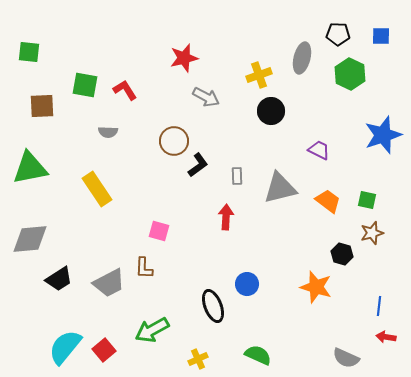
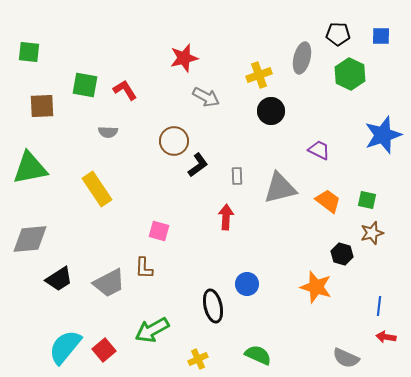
black ellipse at (213, 306): rotated 8 degrees clockwise
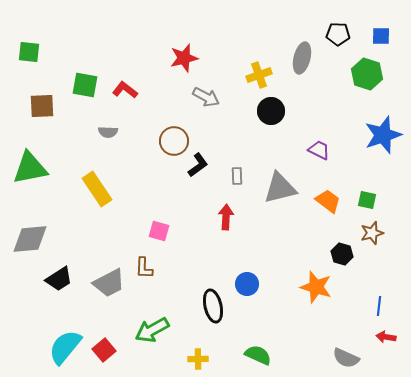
green hexagon at (350, 74): moved 17 px right; rotated 8 degrees counterclockwise
red L-shape at (125, 90): rotated 20 degrees counterclockwise
yellow cross at (198, 359): rotated 24 degrees clockwise
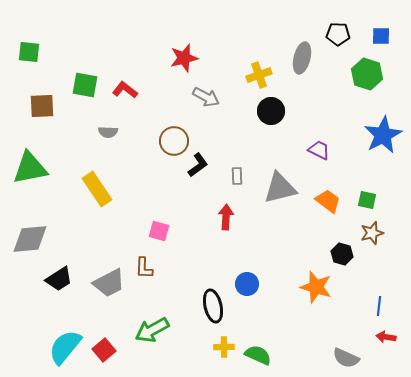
blue star at (383, 135): rotated 9 degrees counterclockwise
yellow cross at (198, 359): moved 26 px right, 12 px up
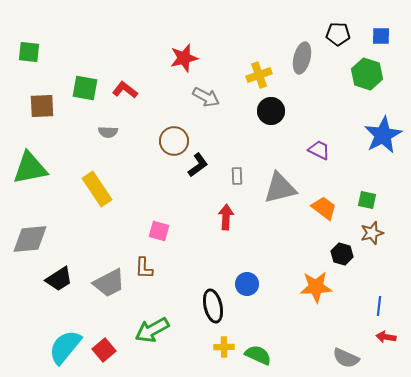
green square at (85, 85): moved 3 px down
orange trapezoid at (328, 201): moved 4 px left, 7 px down
orange star at (316, 287): rotated 20 degrees counterclockwise
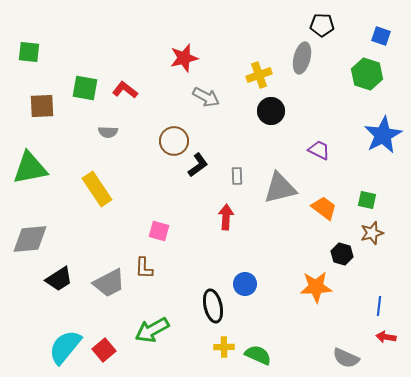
black pentagon at (338, 34): moved 16 px left, 9 px up
blue square at (381, 36): rotated 18 degrees clockwise
blue circle at (247, 284): moved 2 px left
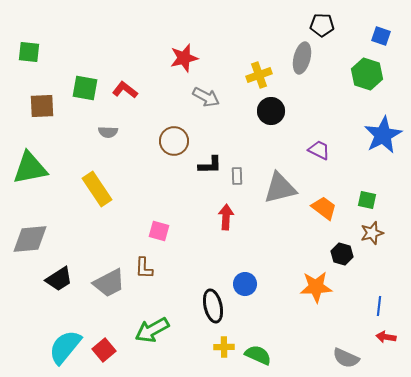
black L-shape at (198, 165): moved 12 px right; rotated 35 degrees clockwise
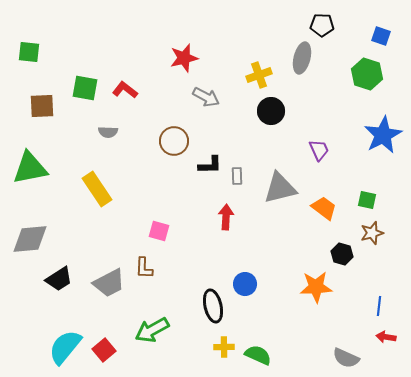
purple trapezoid at (319, 150): rotated 40 degrees clockwise
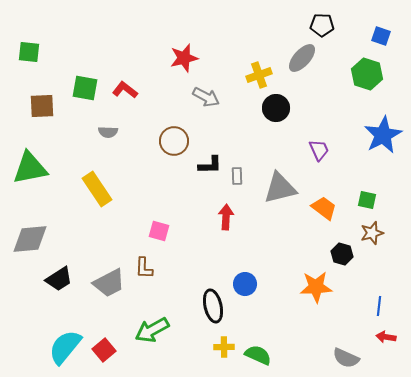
gray ellipse at (302, 58): rotated 28 degrees clockwise
black circle at (271, 111): moved 5 px right, 3 px up
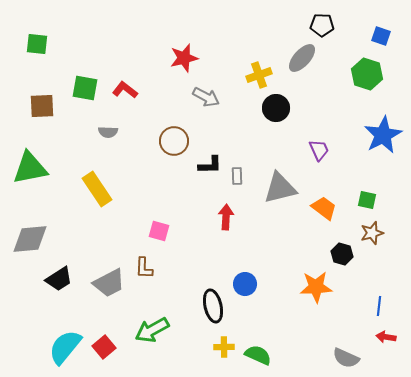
green square at (29, 52): moved 8 px right, 8 px up
red square at (104, 350): moved 3 px up
